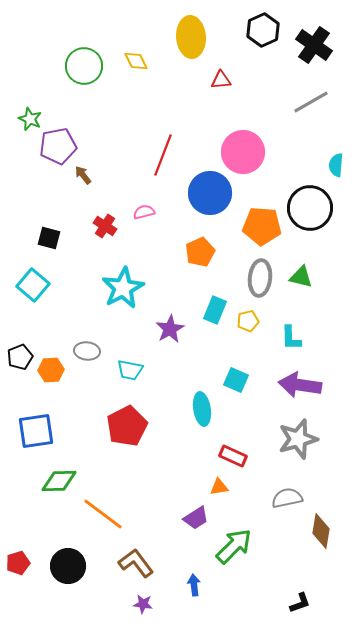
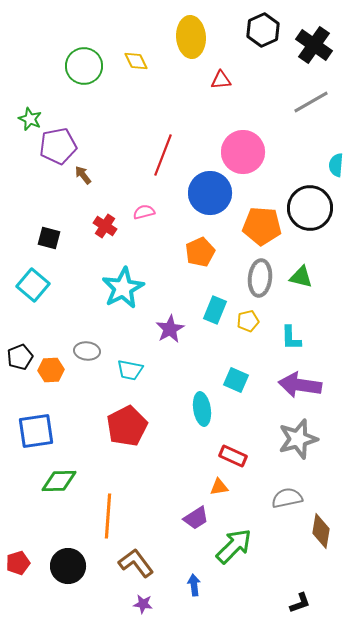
orange line at (103, 514): moved 5 px right, 2 px down; rotated 57 degrees clockwise
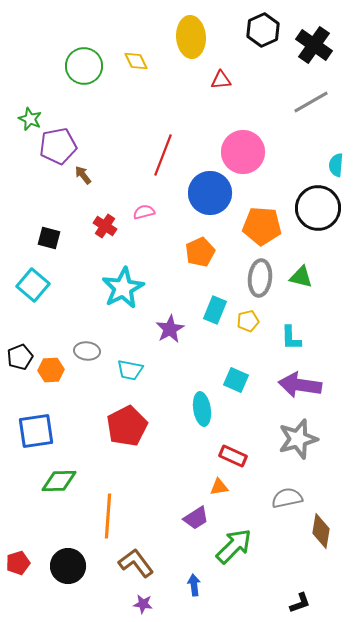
black circle at (310, 208): moved 8 px right
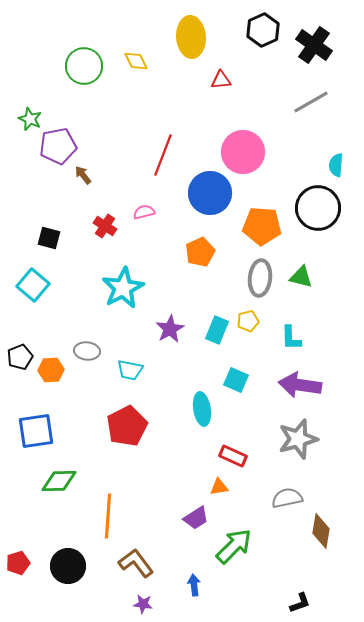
cyan rectangle at (215, 310): moved 2 px right, 20 px down
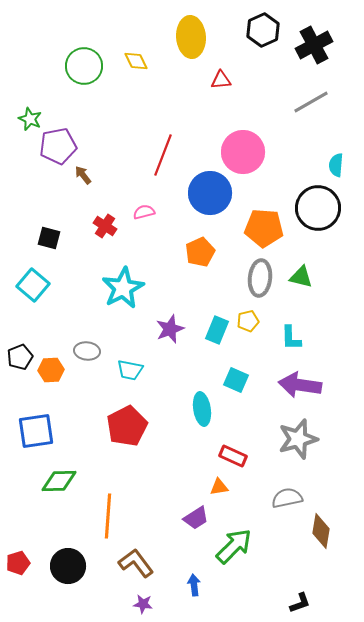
black cross at (314, 45): rotated 27 degrees clockwise
orange pentagon at (262, 226): moved 2 px right, 2 px down
purple star at (170, 329): rotated 8 degrees clockwise
